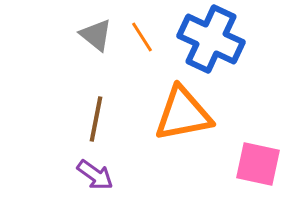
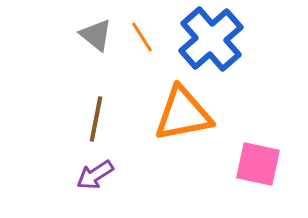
blue cross: rotated 24 degrees clockwise
purple arrow: rotated 111 degrees clockwise
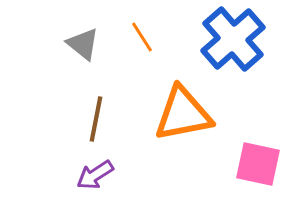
gray triangle: moved 13 px left, 9 px down
blue cross: moved 22 px right
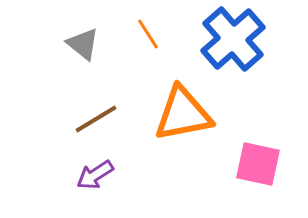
orange line: moved 6 px right, 3 px up
brown line: rotated 48 degrees clockwise
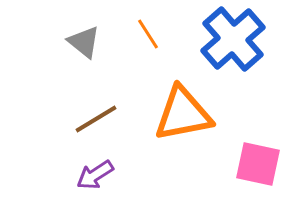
gray triangle: moved 1 px right, 2 px up
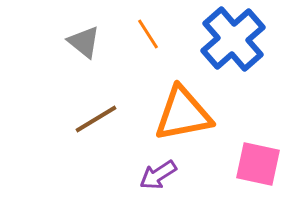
purple arrow: moved 63 px right
